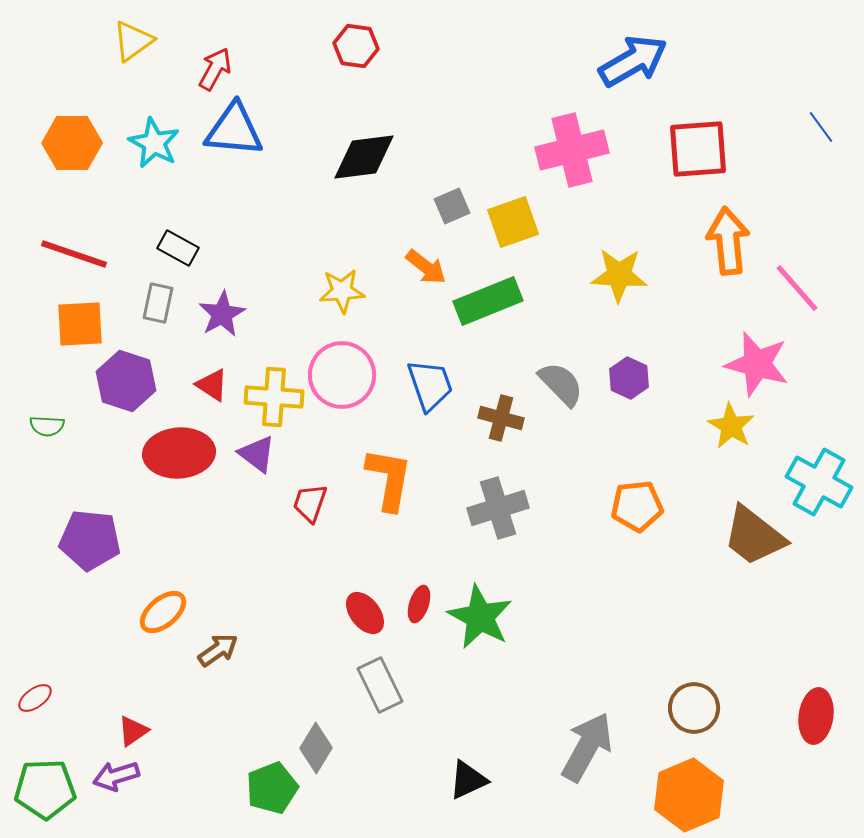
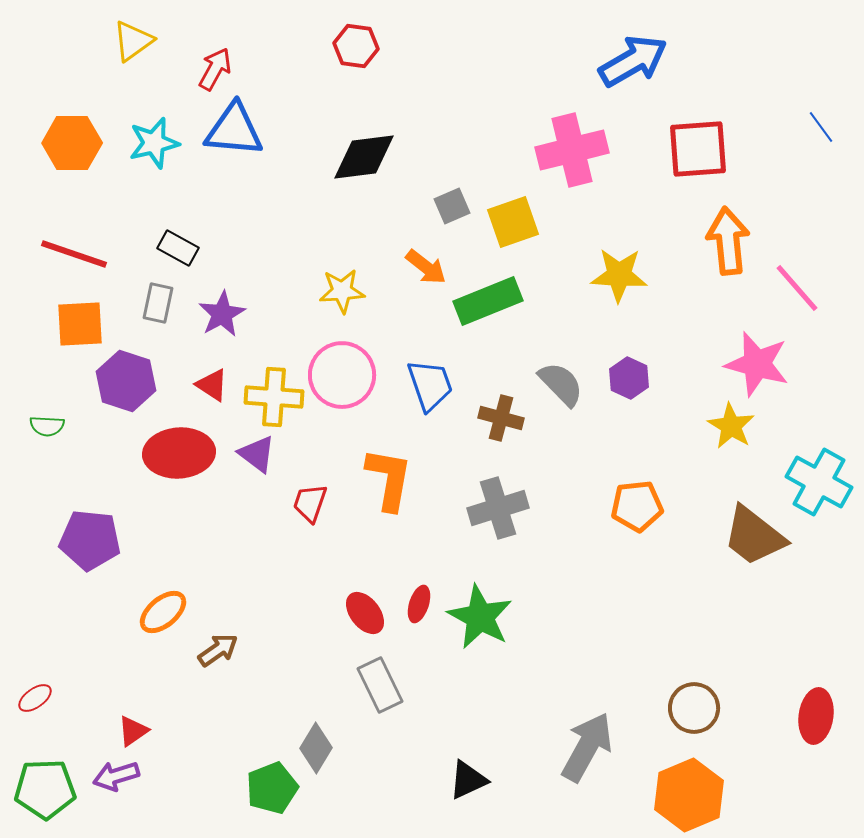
cyan star at (154, 143): rotated 30 degrees clockwise
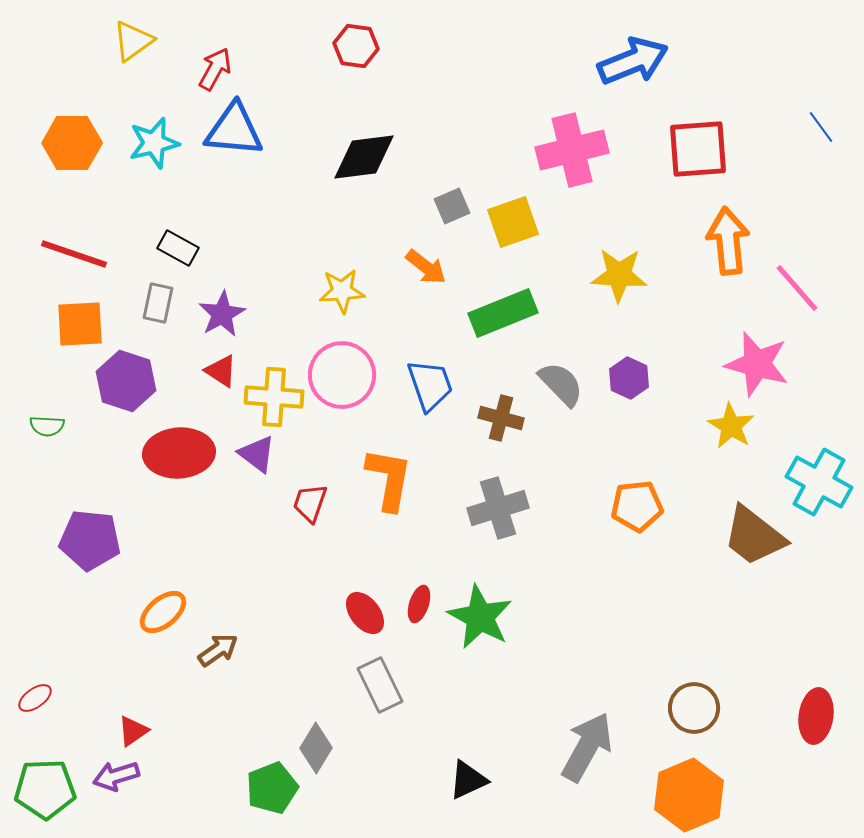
blue arrow at (633, 61): rotated 8 degrees clockwise
green rectangle at (488, 301): moved 15 px right, 12 px down
red triangle at (212, 385): moved 9 px right, 14 px up
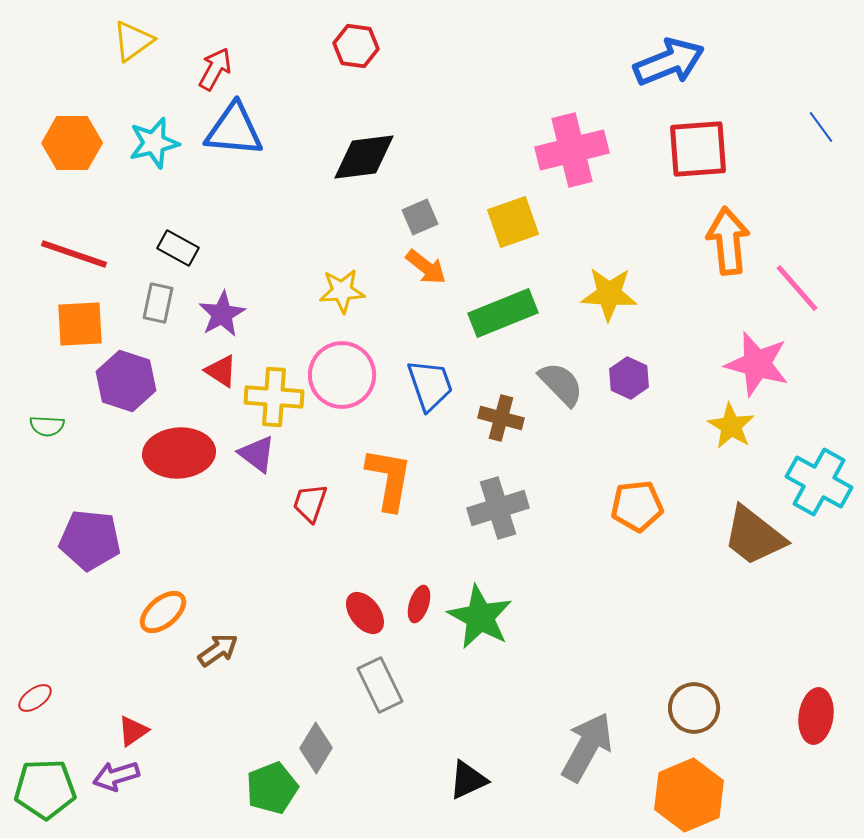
blue arrow at (633, 61): moved 36 px right, 1 px down
gray square at (452, 206): moved 32 px left, 11 px down
yellow star at (619, 275): moved 10 px left, 19 px down
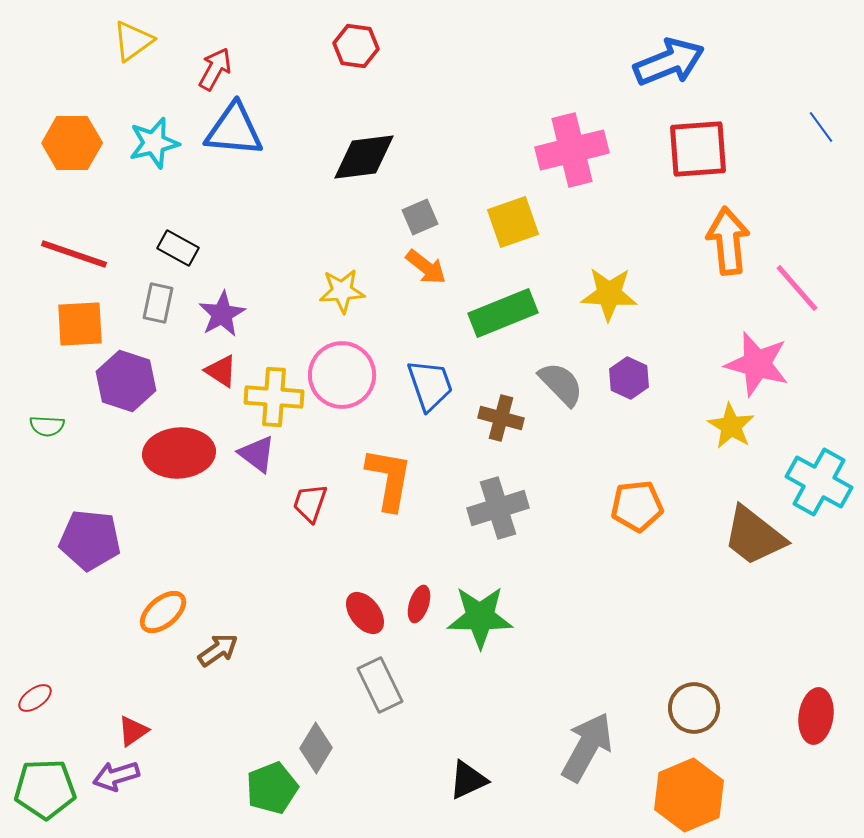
green star at (480, 617): rotated 28 degrees counterclockwise
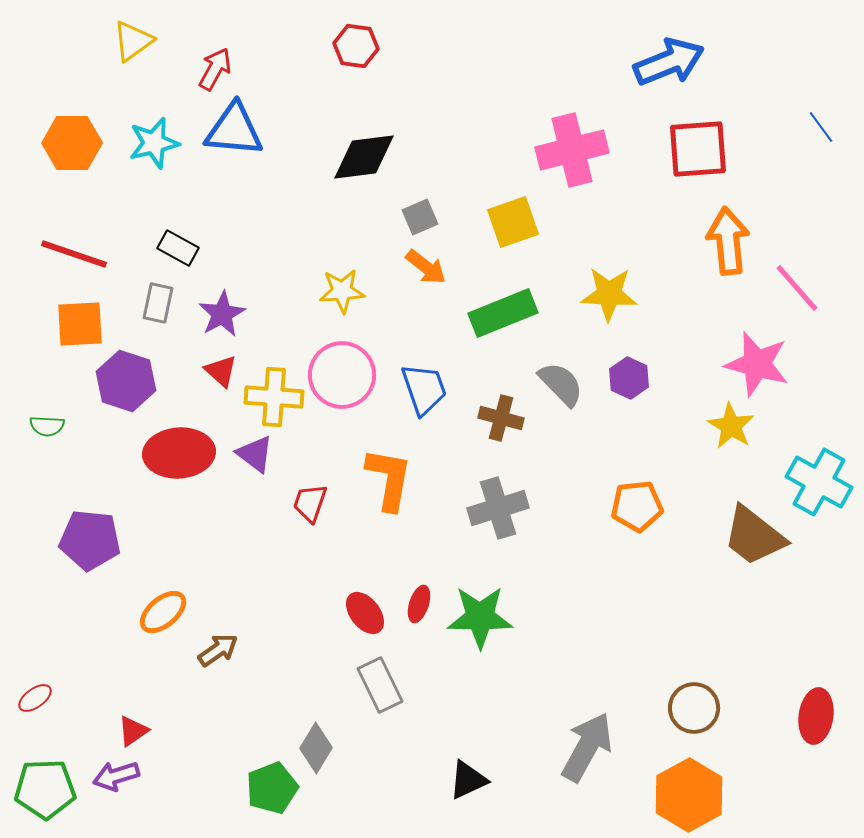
red triangle at (221, 371): rotated 9 degrees clockwise
blue trapezoid at (430, 385): moved 6 px left, 4 px down
purple triangle at (257, 454): moved 2 px left
orange hexagon at (689, 795): rotated 6 degrees counterclockwise
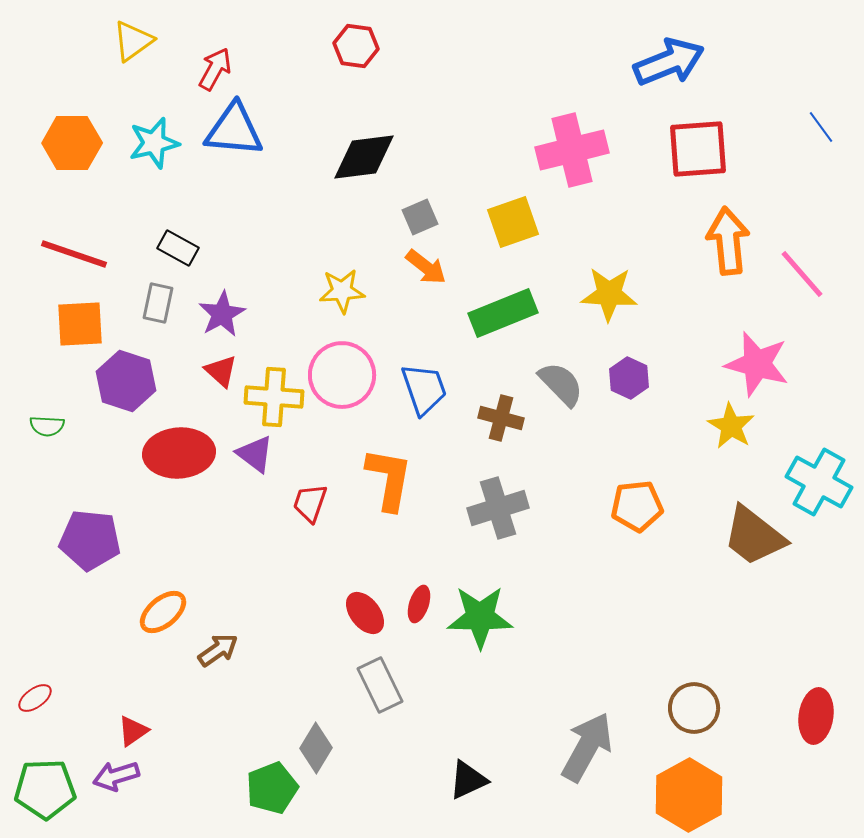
pink line at (797, 288): moved 5 px right, 14 px up
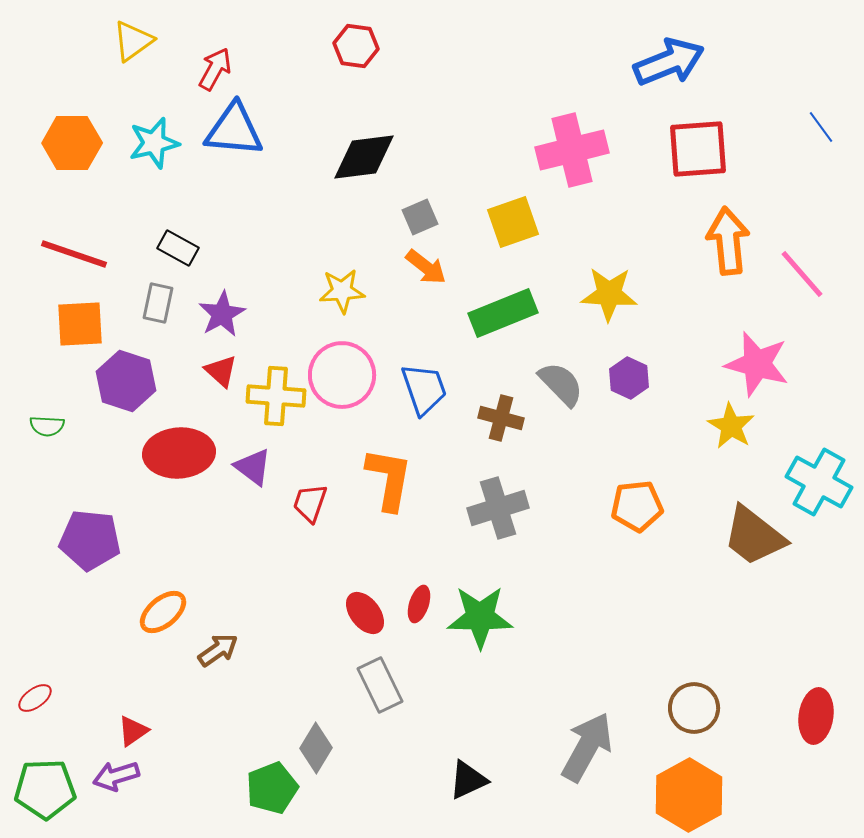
yellow cross at (274, 397): moved 2 px right, 1 px up
purple triangle at (255, 454): moved 2 px left, 13 px down
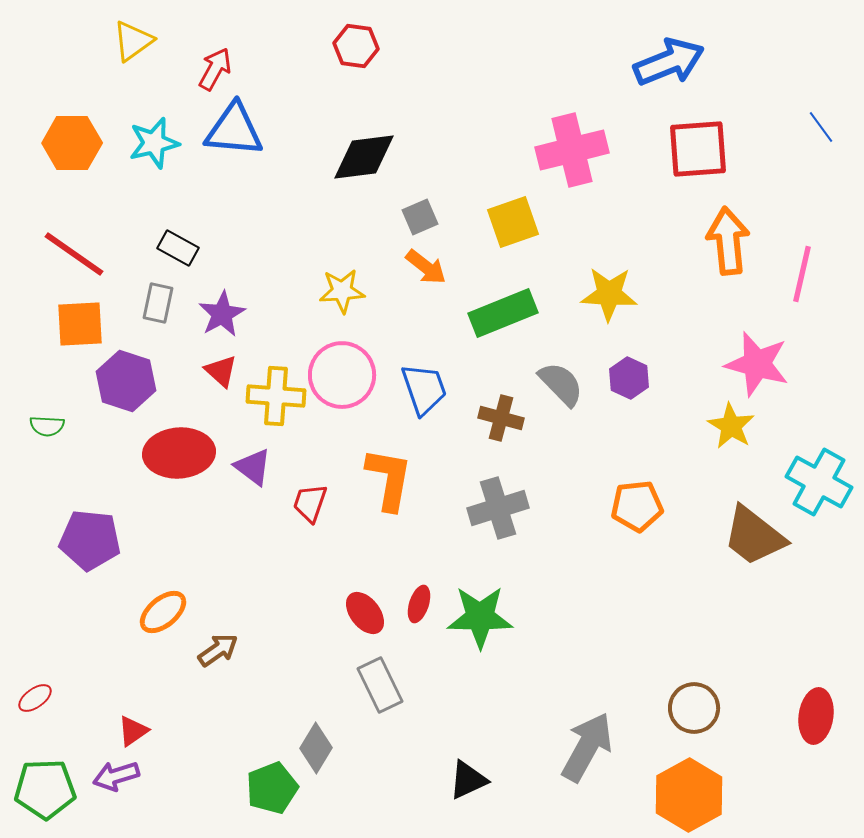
red line at (74, 254): rotated 16 degrees clockwise
pink line at (802, 274): rotated 54 degrees clockwise
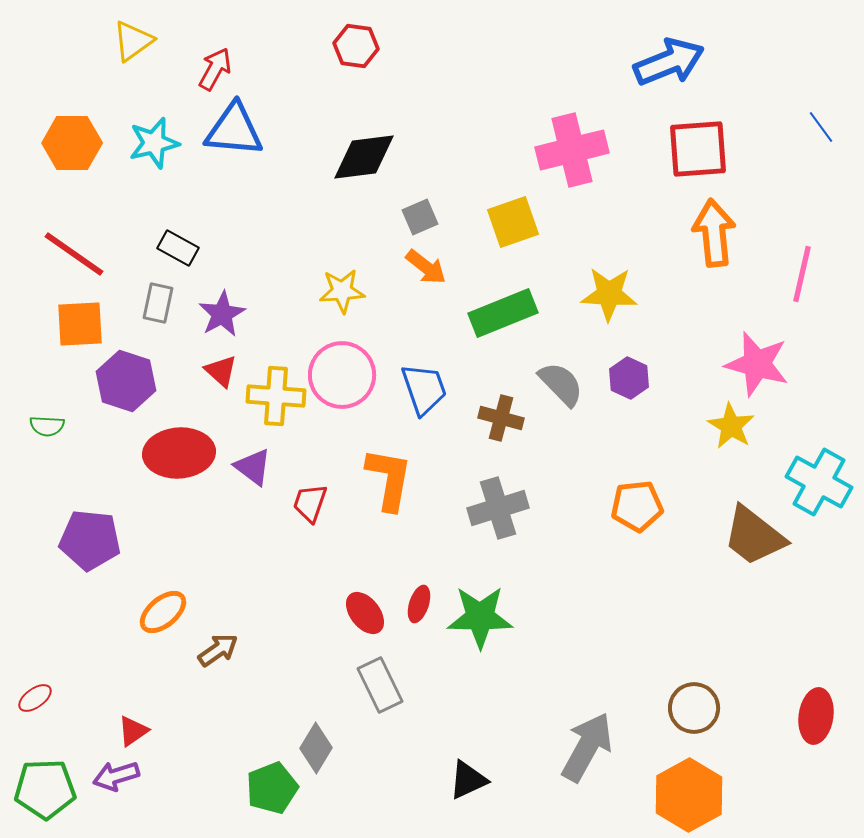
orange arrow at (728, 241): moved 14 px left, 8 px up
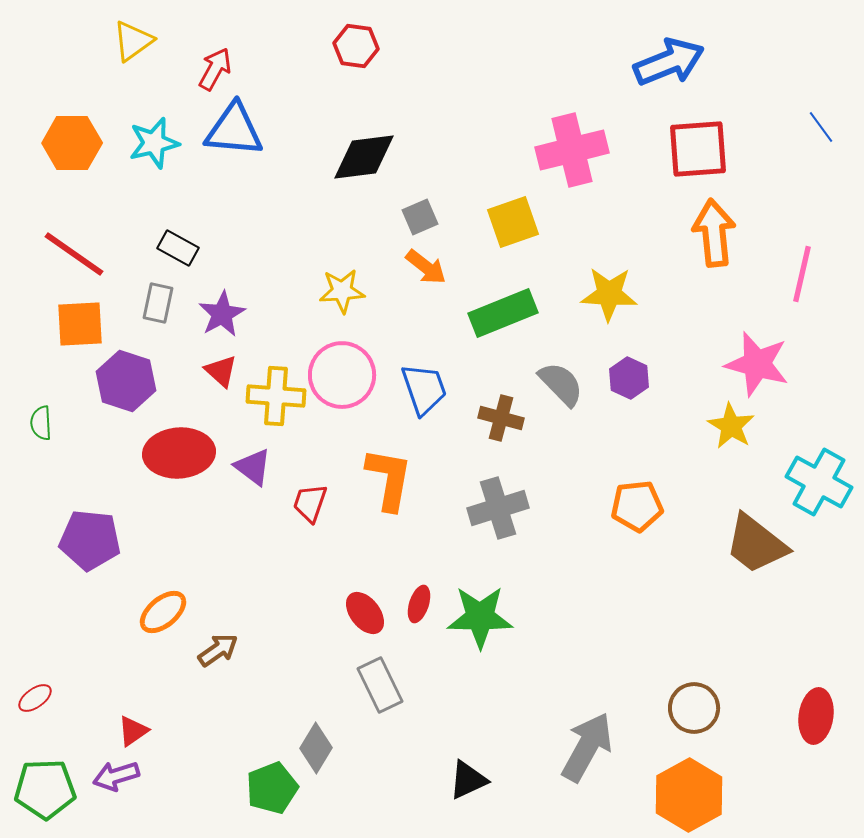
green semicircle at (47, 426): moved 6 px left, 3 px up; rotated 84 degrees clockwise
brown trapezoid at (754, 536): moved 2 px right, 8 px down
